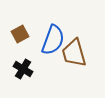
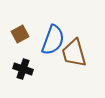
black cross: rotated 12 degrees counterclockwise
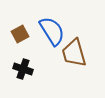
blue semicircle: moved 1 px left, 9 px up; rotated 52 degrees counterclockwise
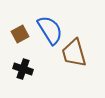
blue semicircle: moved 2 px left, 1 px up
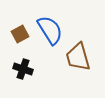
brown trapezoid: moved 4 px right, 4 px down
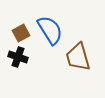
brown square: moved 1 px right, 1 px up
black cross: moved 5 px left, 12 px up
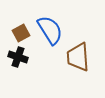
brown trapezoid: rotated 12 degrees clockwise
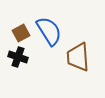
blue semicircle: moved 1 px left, 1 px down
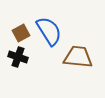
brown trapezoid: rotated 100 degrees clockwise
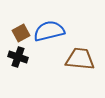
blue semicircle: rotated 72 degrees counterclockwise
brown trapezoid: moved 2 px right, 2 px down
